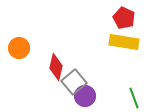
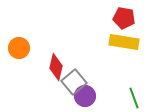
red pentagon: rotated 15 degrees counterclockwise
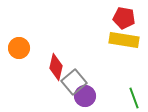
yellow rectangle: moved 2 px up
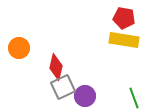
gray square: moved 11 px left, 5 px down; rotated 15 degrees clockwise
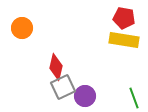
orange circle: moved 3 px right, 20 px up
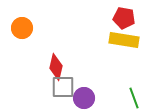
gray square: rotated 25 degrees clockwise
purple circle: moved 1 px left, 2 px down
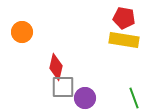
orange circle: moved 4 px down
purple circle: moved 1 px right
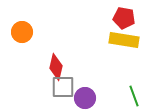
green line: moved 2 px up
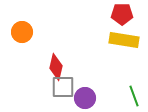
red pentagon: moved 2 px left, 4 px up; rotated 10 degrees counterclockwise
